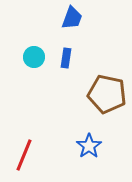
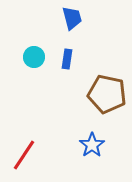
blue trapezoid: rotated 35 degrees counterclockwise
blue rectangle: moved 1 px right, 1 px down
blue star: moved 3 px right, 1 px up
red line: rotated 12 degrees clockwise
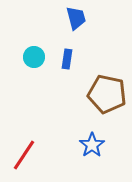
blue trapezoid: moved 4 px right
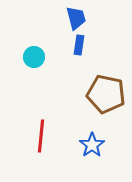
blue rectangle: moved 12 px right, 14 px up
brown pentagon: moved 1 px left
red line: moved 17 px right, 19 px up; rotated 28 degrees counterclockwise
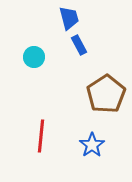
blue trapezoid: moved 7 px left
blue rectangle: rotated 36 degrees counterclockwise
brown pentagon: rotated 27 degrees clockwise
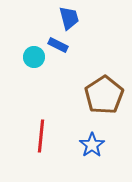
blue rectangle: moved 21 px left; rotated 36 degrees counterclockwise
brown pentagon: moved 2 px left, 1 px down
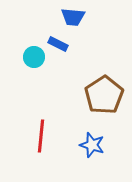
blue trapezoid: moved 4 px right, 1 px up; rotated 110 degrees clockwise
blue rectangle: moved 1 px up
blue star: rotated 20 degrees counterclockwise
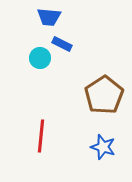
blue trapezoid: moved 24 px left
blue rectangle: moved 4 px right
cyan circle: moved 6 px right, 1 px down
blue star: moved 11 px right, 2 px down
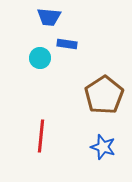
blue rectangle: moved 5 px right; rotated 18 degrees counterclockwise
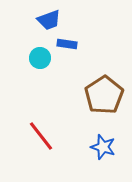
blue trapezoid: moved 3 px down; rotated 25 degrees counterclockwise
red line: rotated 44 degrees counterclockwise
